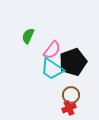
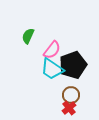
black pentagon: moved 3 px down
red cross: rotated 16 degrees counterclockwise
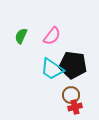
green semicircle: moved 7 px left
pink semicircle: moved 14 px up
black pentagon: rotated 28 degrees clockwise
red cross: moved 6 px right, 1 px up; rotated 24 degrees clockwise
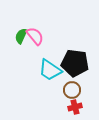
pink semicircle: moved 17 px left; rotated 78 degrees counterclockwise
black pentagon: moved 2 px right, 2 px up
cyan trapezoid: moved 2 px left, 1 px down
brown circle: moved 1 px right, 5 px up
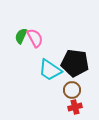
pink semicircle: moved 2 px down; rotated 12 degrees clockwise
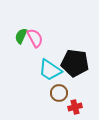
brown circle: moved 13 px left, 3 px down
